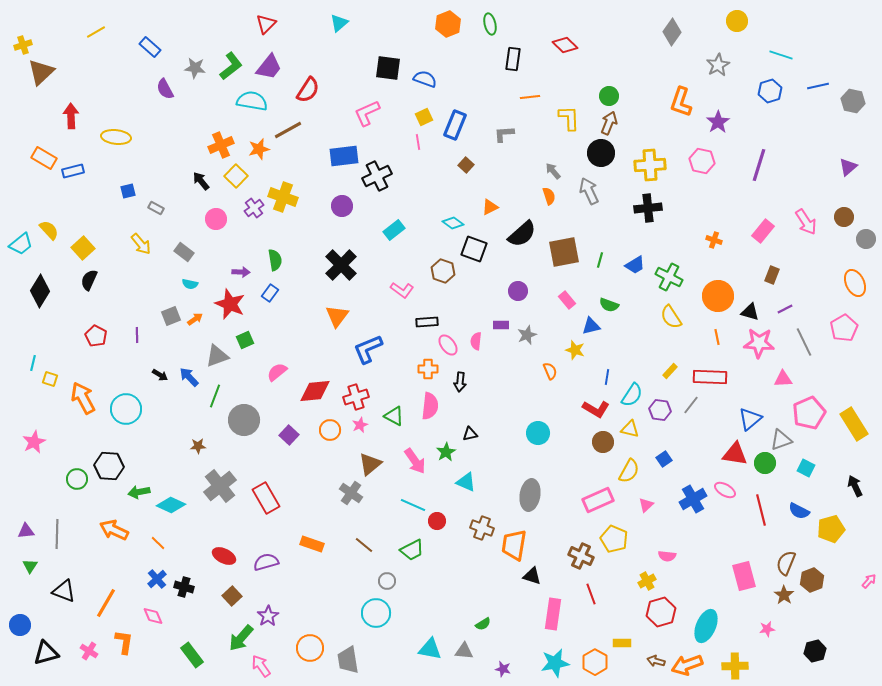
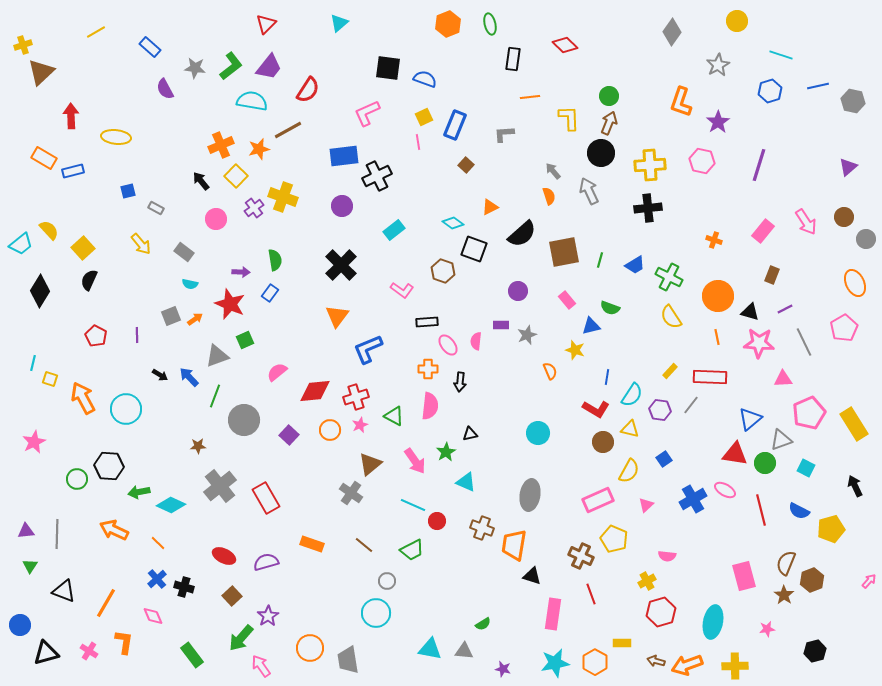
green semicircle at (609, 305): moved 1 px right, 3 px down
cyan ellipse at (706, 626): moved 7 px right, 4 px up; rotated 12 degrees counterclockwise
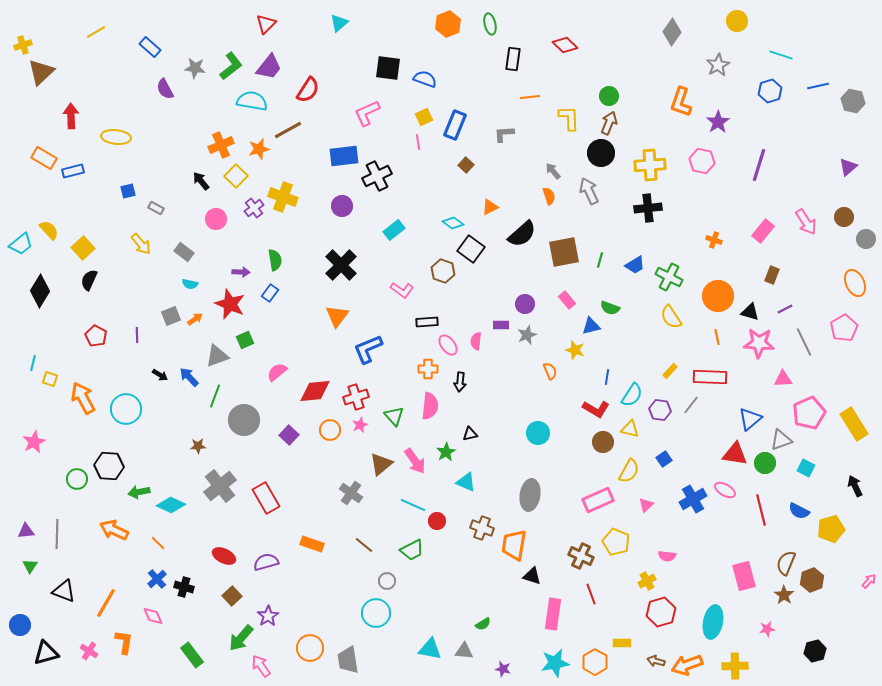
black square at (474, 249): moved 3 px left; rotated 16 degrees clockwise
purple circle at (518, 291): moved 7 px right, 13 px down
green triangle at (394, 416): rotated 20 degrees clockwise
brown triangle at (370, 464): moved 11 px right
yellow pentagon at (614, 539): moved 2 px right, 3 px down
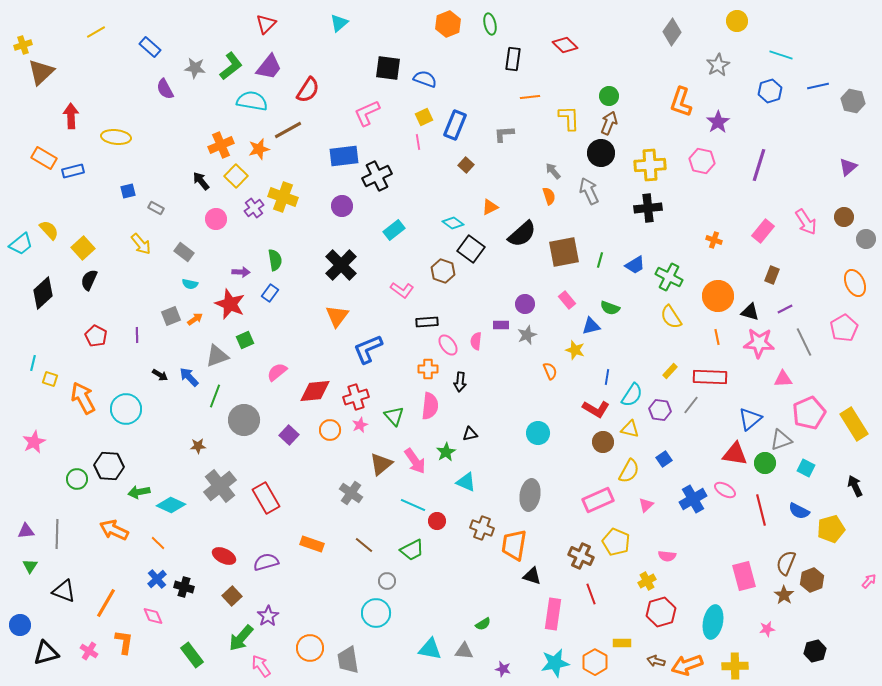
black diamond at (40, 291): moved 3 px right, 2 px down; rotated 16 degrees clockwise
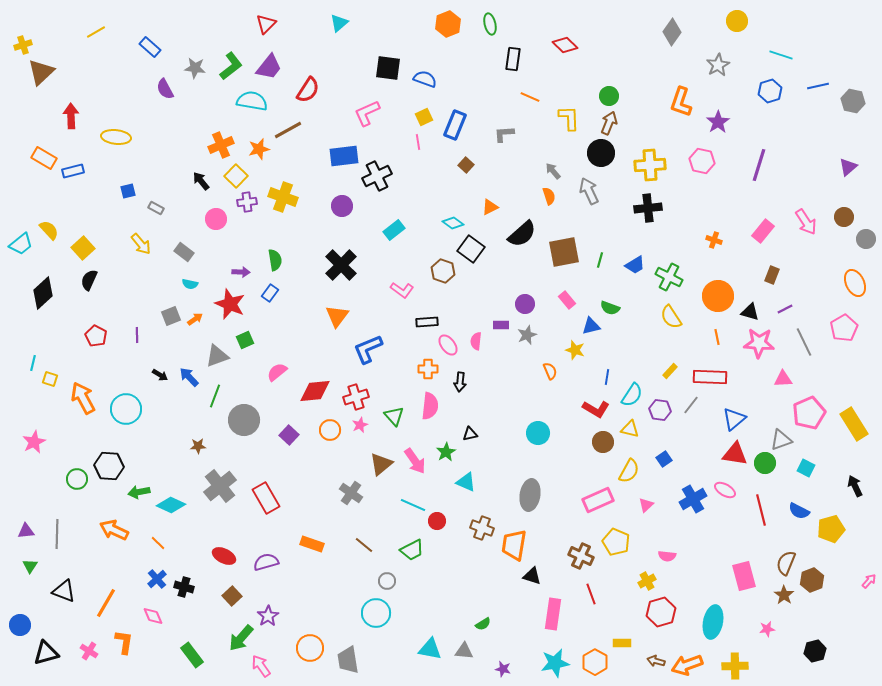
orange line at (530, 97): rotated 30 degrees clockwise
purple cross at (254, 208): moved 7 px left, 6 px up; rotated 30 degrees clockwise
blue triangle at (750, 419): moved 16 px left
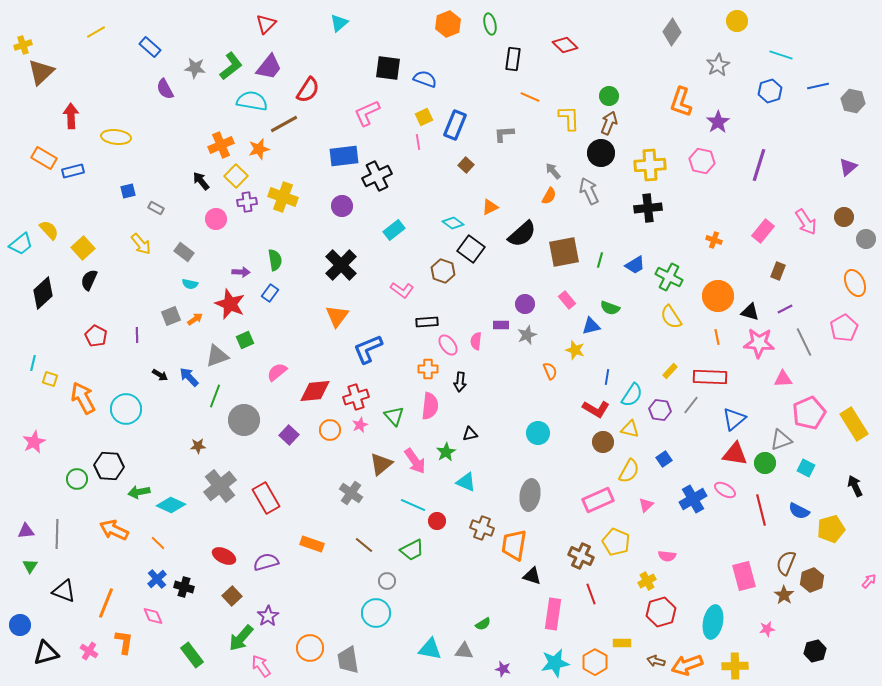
brown line at (288, 130): moved 4 px left, 6 px up
orange semicircle at (549, 196): rotated 48 degrees clockwise
brown rectangle at (772, 275): moved 6 px right, 4 px up
orange line at (106, 603): rotated 8 degrees counterclockwise
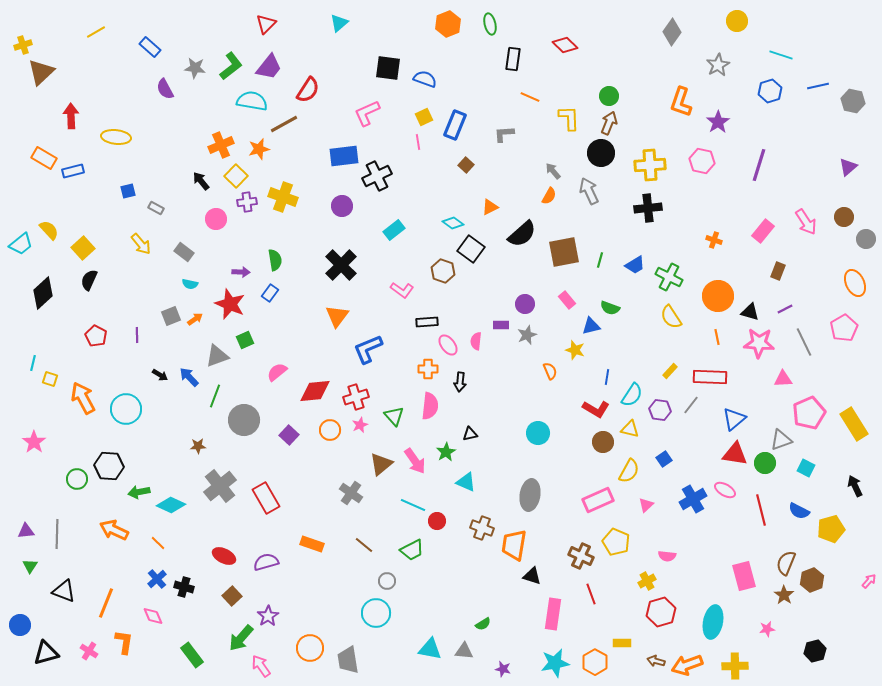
pink star at (34, 442): rotated 10 degrees counterclockwise
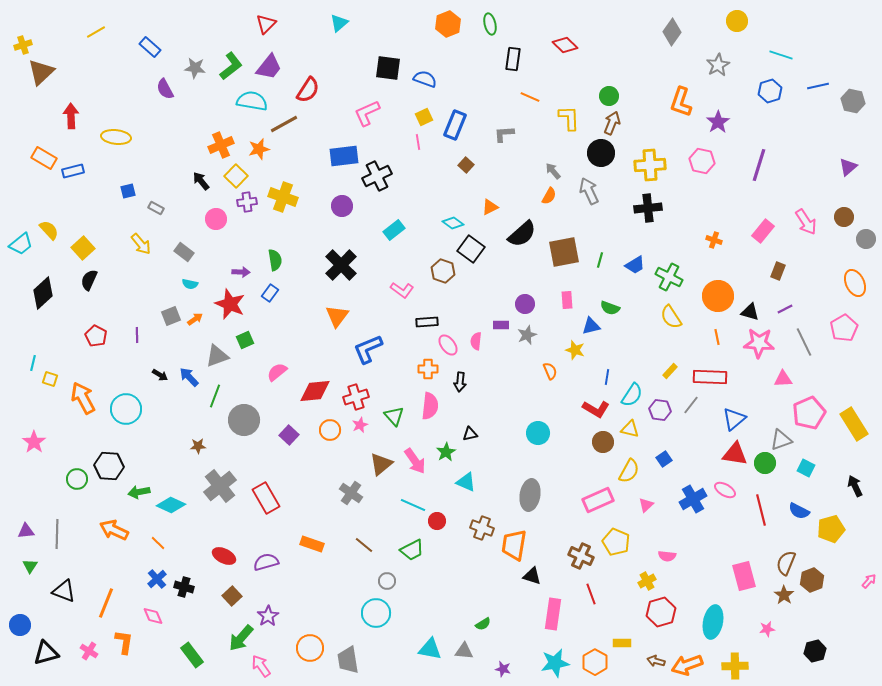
brown arrow at (609, 123): moved 3 px right
pink rectangle at (567, 300): rotated 36 degrees clockwise
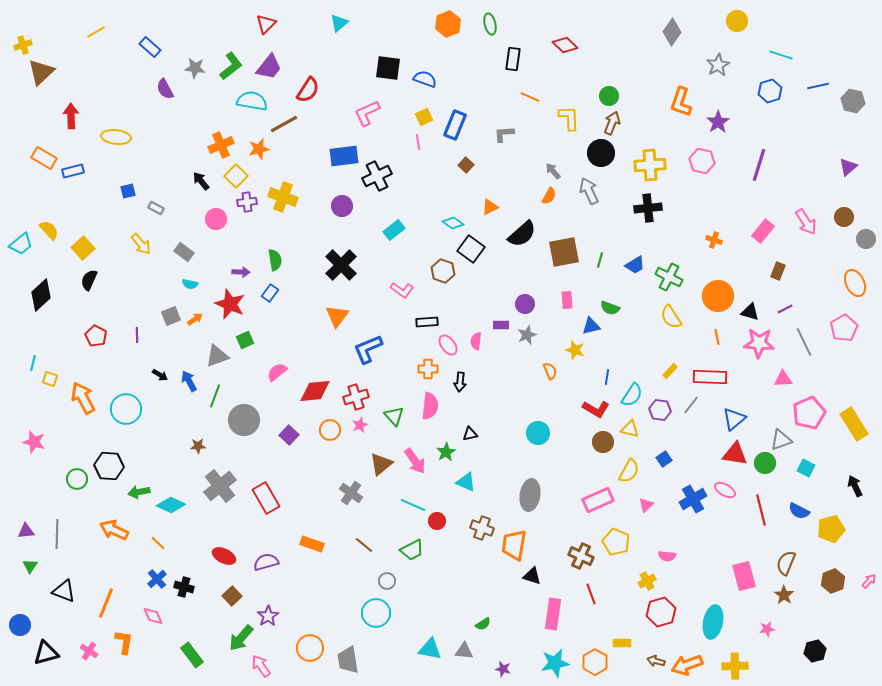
black diamond at (43, 293): moved 2 px left, 2 px down
blue arrow at (189, 377): moved 4 px down; rotated 15 degrees clockwise
pink star at (34, 442): rotated 20 degrees counterclockwise
brown hexagon at (812, 580): moved 21 px right, 1 px down
